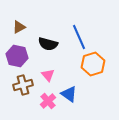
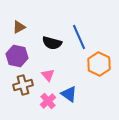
black semicircle: moved 4 px right, 1 px up
orange hexagon: moved 6 px right; rotated 15 degrees counterclockwise
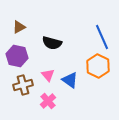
blue line: moved 23 px right
orange hexagon: moved 1 px left, 2 px down
blue triangle: moved 1 px right, 14 px up
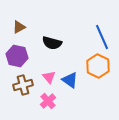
pink triangle: moved 1 px right, 2 px down
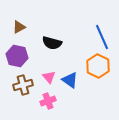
pink cross: rotated 21 degrees clockwise
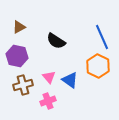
black semicircle: moved 4 px right, 2 px up; rotated 18 degrees clockwise
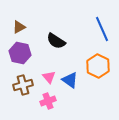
blue line: moved 8 px up
purple hexagon: moved 3 px right, 3 px up
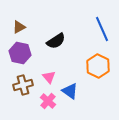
black semicircle: rotated 66 degrees counterclockwise
blue triangle: moved 11 px down
pink cross: rotated 28 degrees counterclockwise
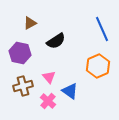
brown triangle: moved 11 px right, 4 px up
orange hexagon: rotated 10 degrees clockwise
brown cross: moved 1 px down
